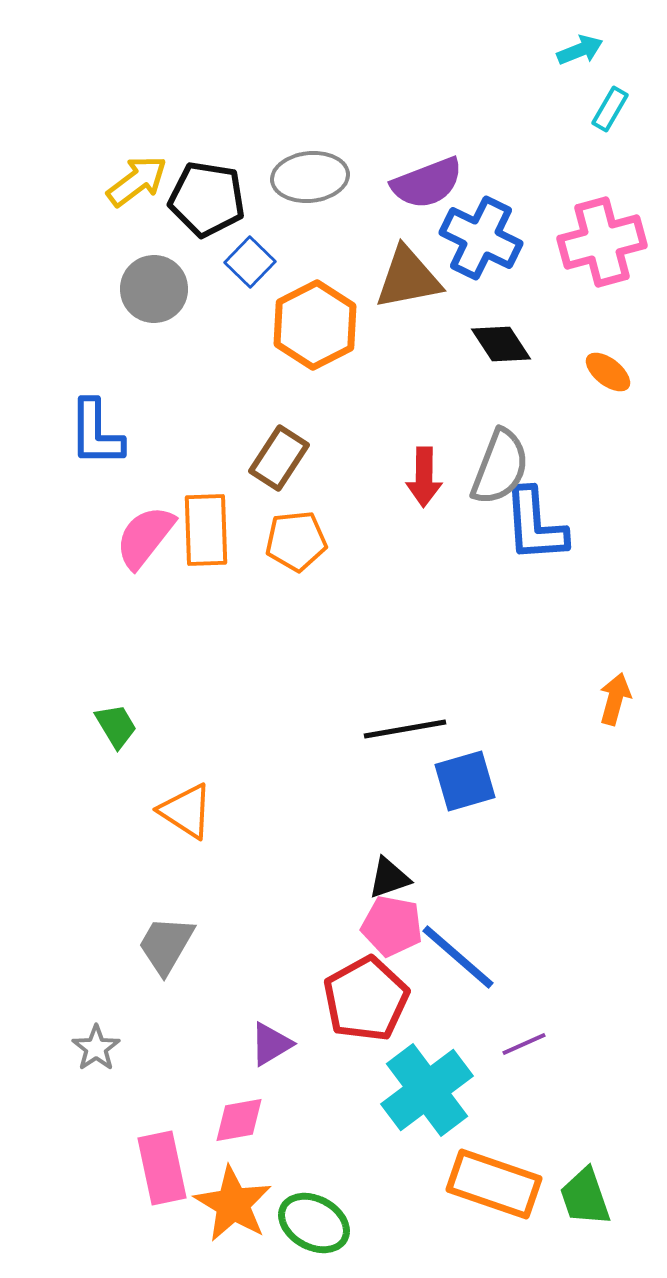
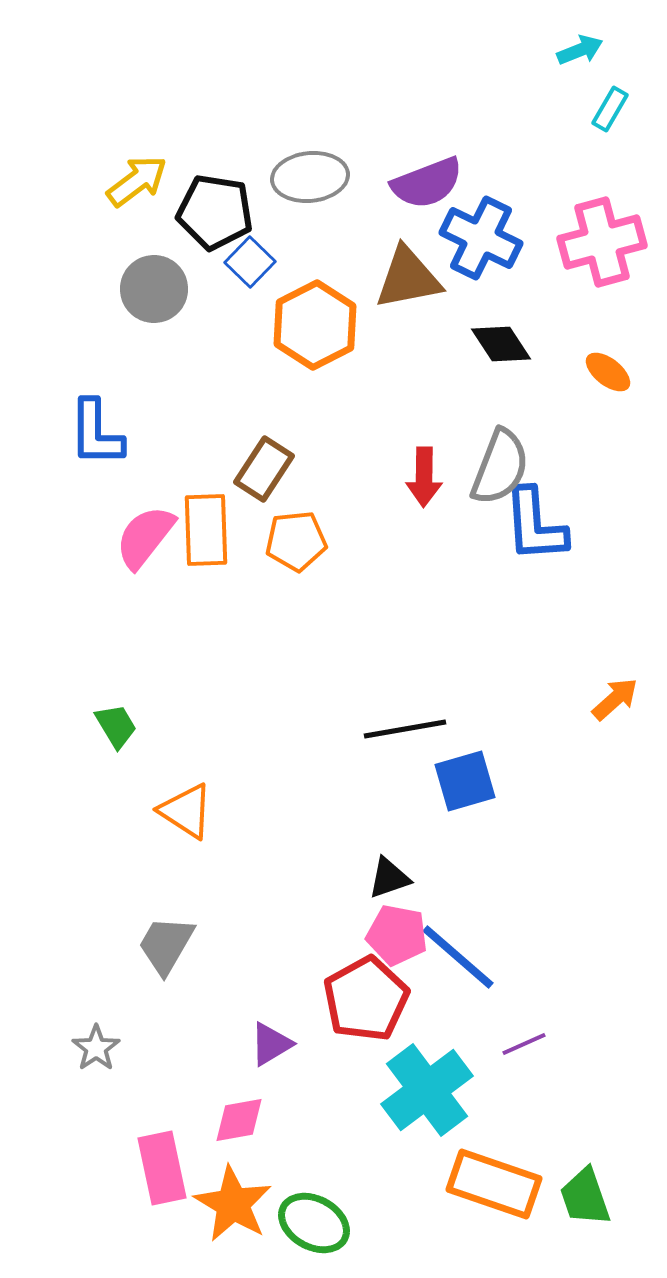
black pentagon at (207, 199): moved 8 px right, 13 px down
brown rectangle at (279, 458): moved 15 px left, 11 px down
orange arrow at (615, 699): rotated 33 degrees clockwise
pink pentagon at (392, 926): moved 5 px right, 9 px down
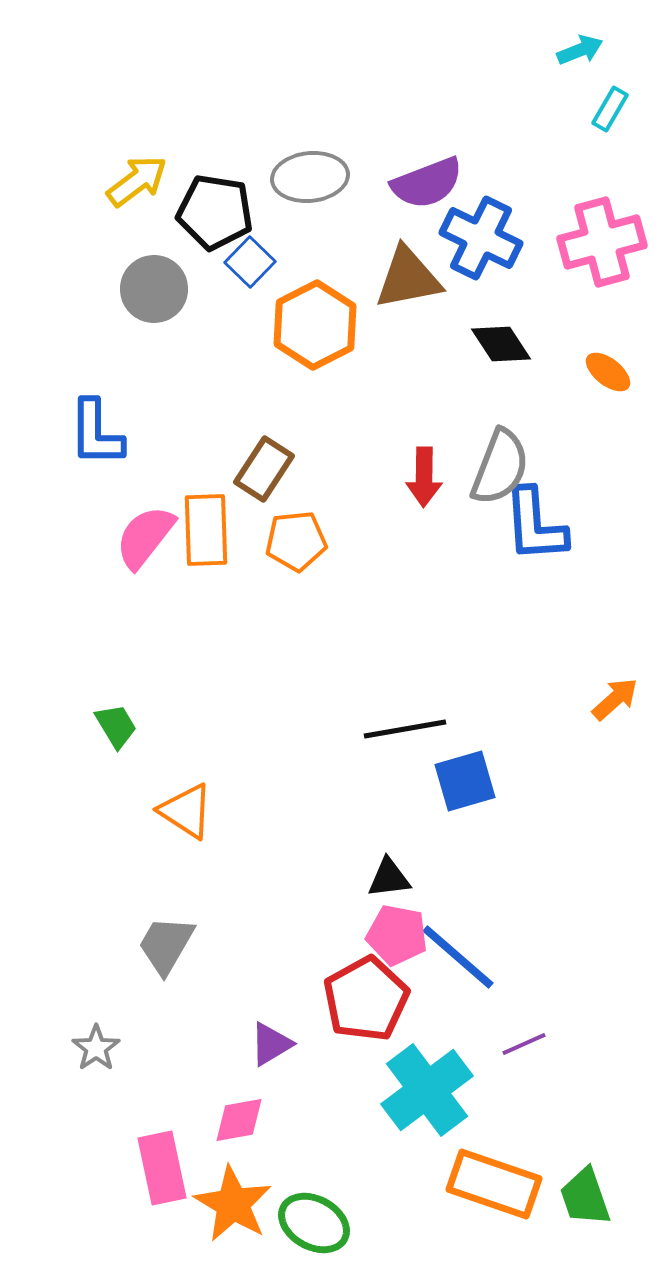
black triangle at (389, 878): rotated 12 degrees clockwise
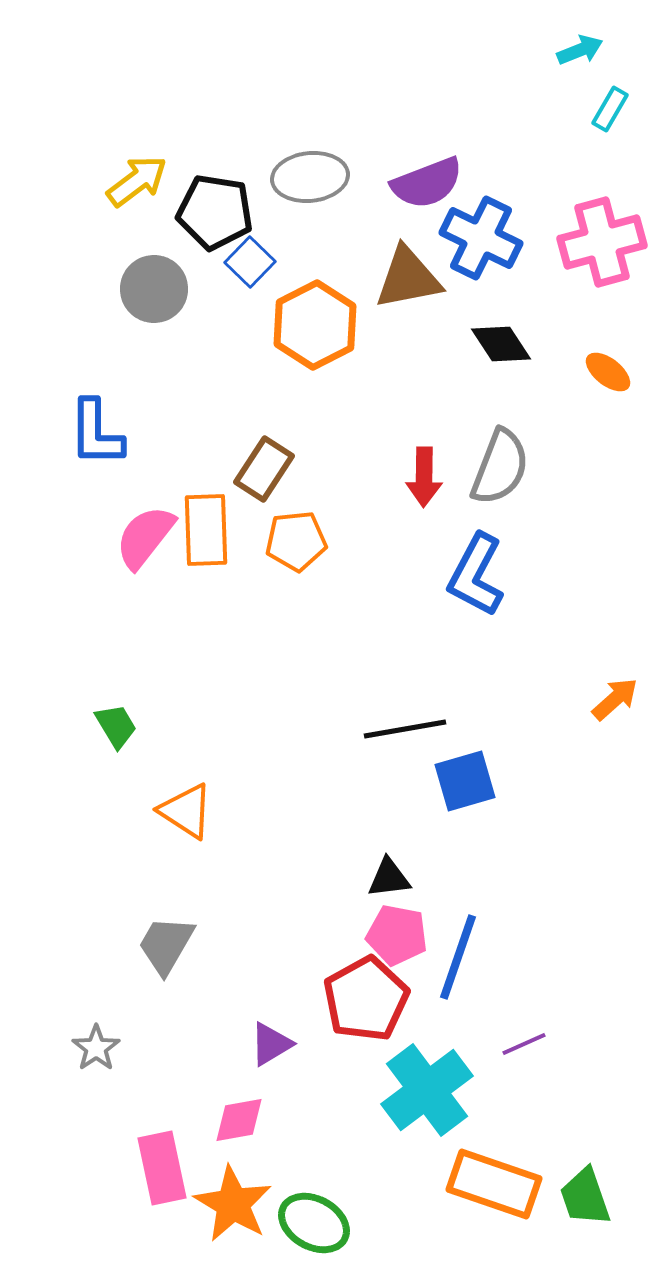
blue L-shape at (535, 525): moved 59 px left, 50 px down; rotated 32 degrees clockwise
blue line at (458, 957): rotated 68 degrees clockwise
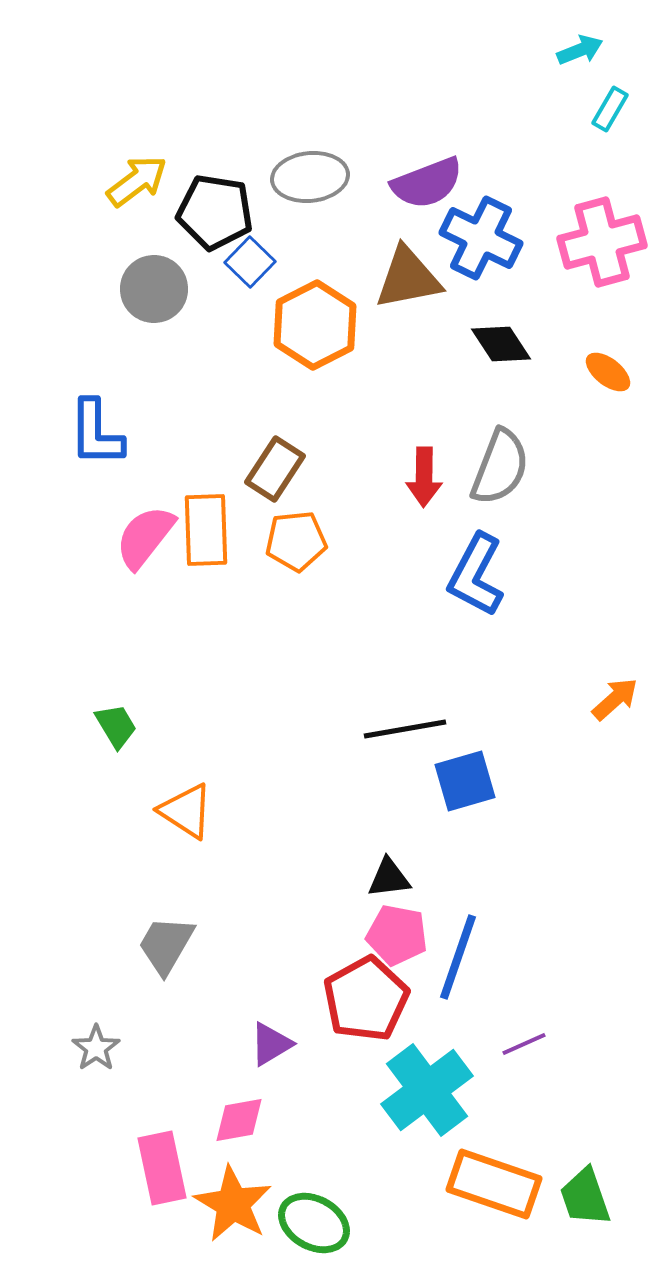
brown rectangle at (264, 469): moved 11 px right
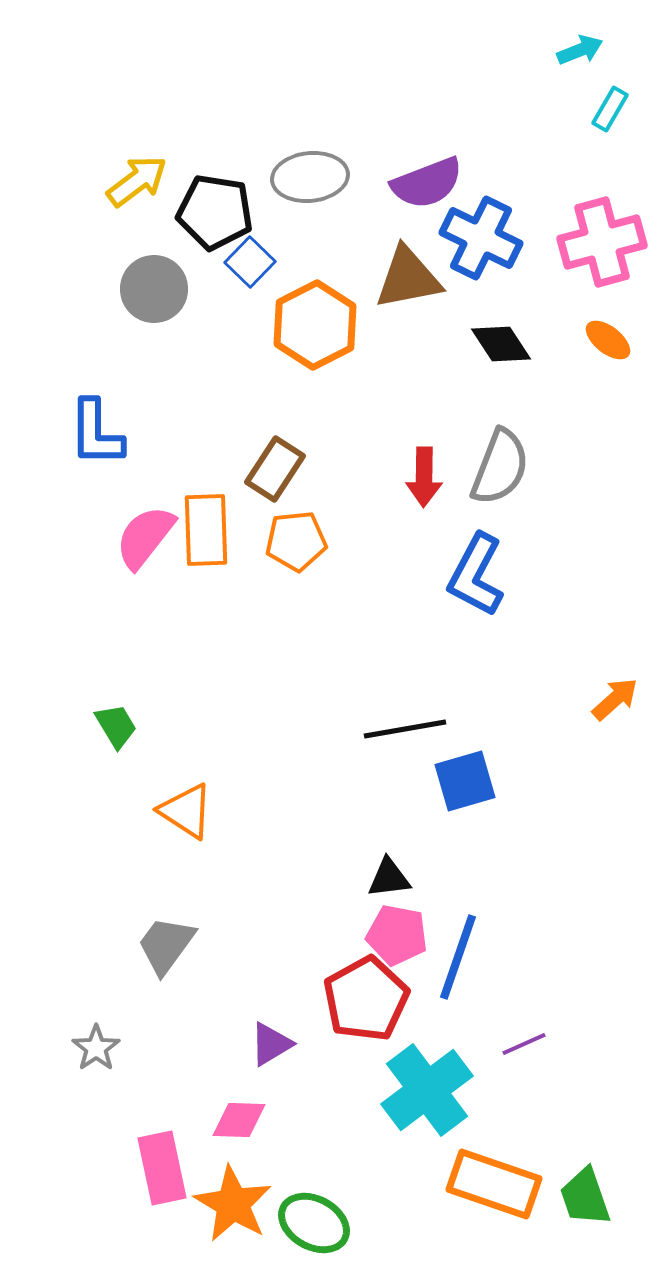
orange ellipse at (608, 372): moved 32 px up
gray trapezoid at (166, 945): rotated 6 degrees clockwise
pink diamond at (239, 1120): rotated 12 degrees clockwise
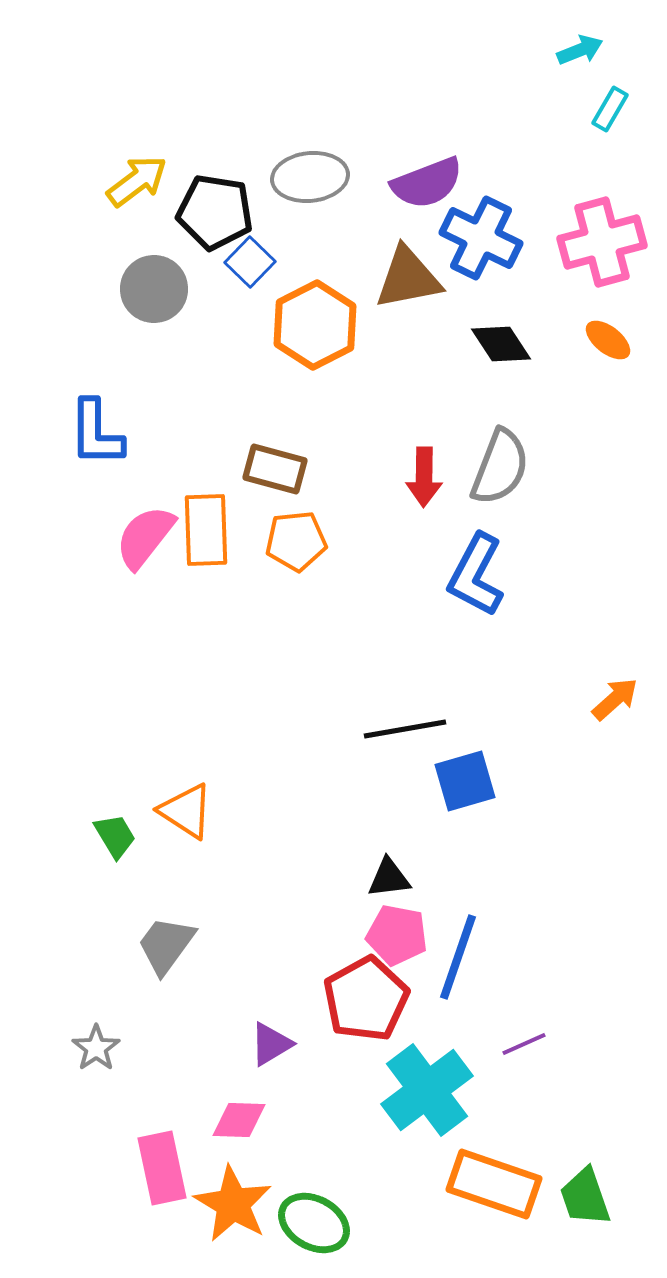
brown rectangle at (275, 469): rotated 72 degrees clockwise
green trapezoid at (116, 726): moved 1 px left, 110 px down
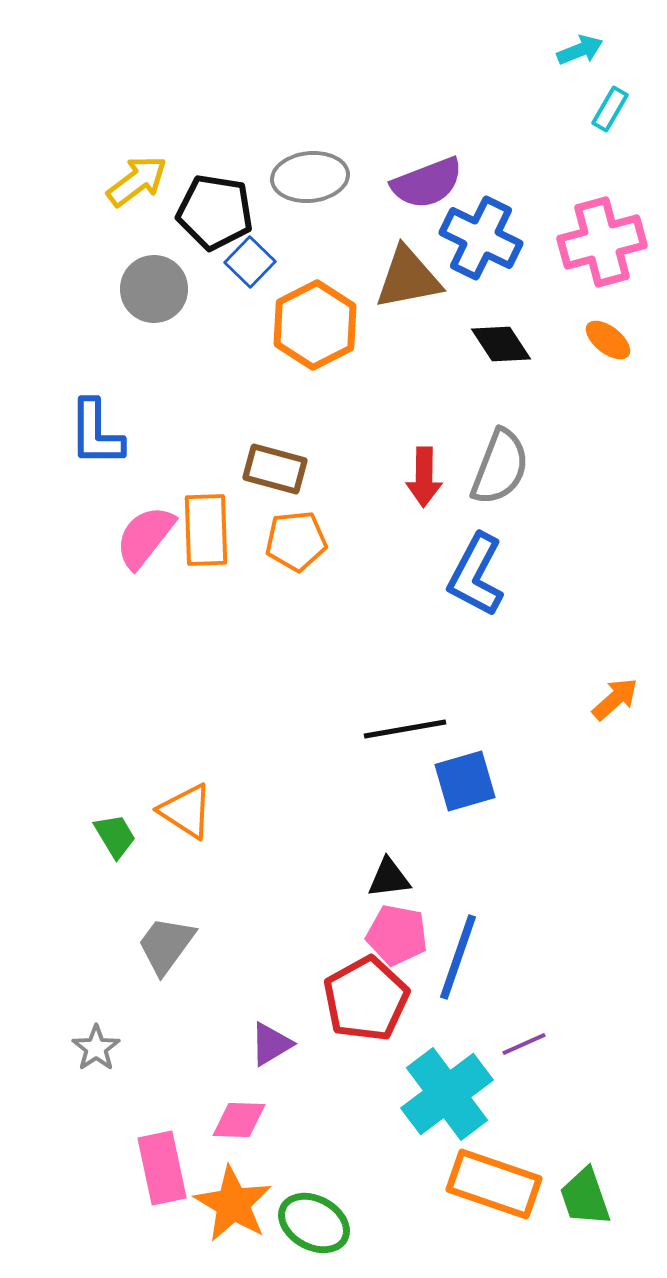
cyan cross at (427, 1090): moved 20 px right, 4 px down
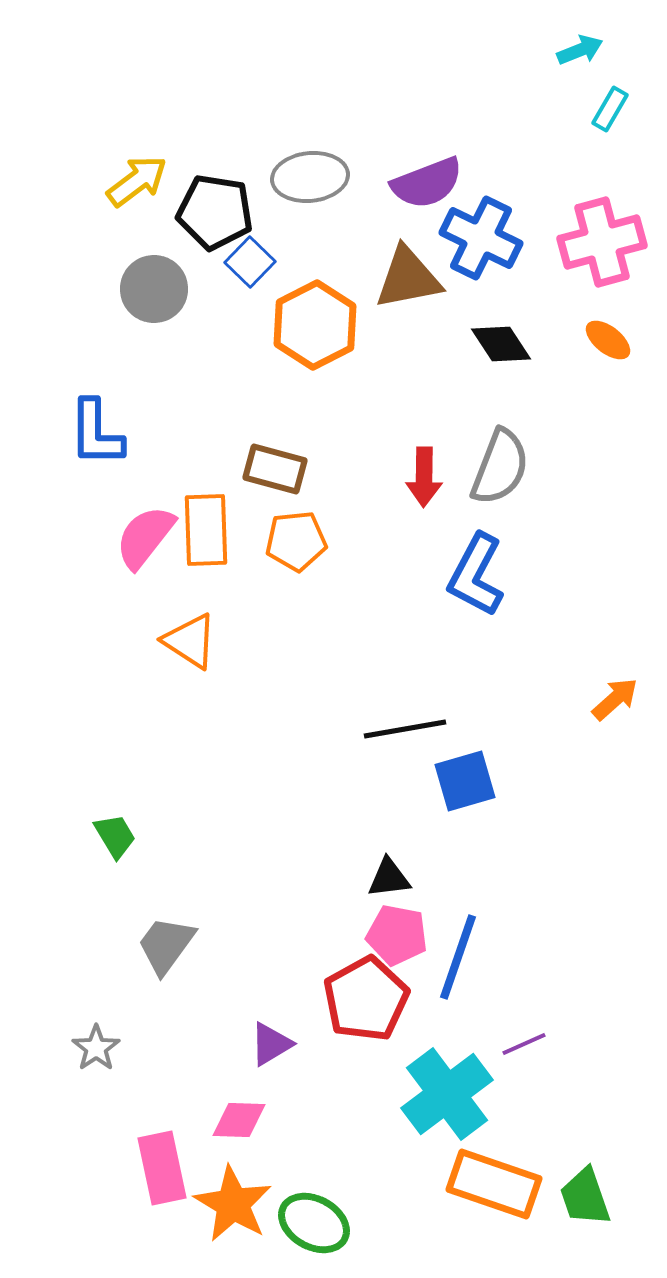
orange triangle at (186, 811): moved 4 px right, 170 px up
